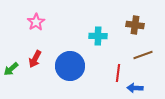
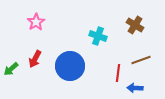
brown cross: rotated 24 degrees clockwise
cyan cross: rotated 18 degrees clockwise
brown line: moved 2 px left, 5 px down
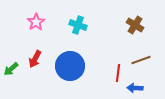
cyan cross: moved 20 px left, 11 px up
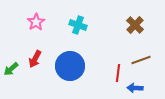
brown cross: rotated 12 degrees clockwise
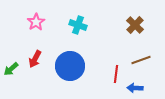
red line: moved 2 px left, 1 px down
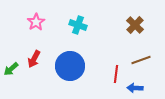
red arrow: moved 1 px left
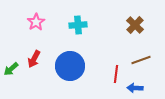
cyan cross: rotated 24 degrees counterclockwise
